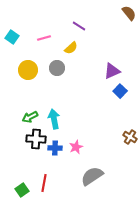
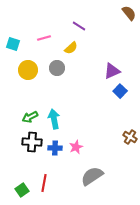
cyan square: moved 1 px right, 7 px down; rotated 16 degrees counterclockwise
black cross: moved 4 px left, 3 px down
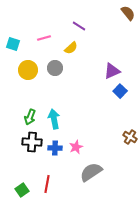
brown semicircle: moved 1 px left
gray circle: moved 2 px left
green arrow: rotated 42 degrees counterclockwise
gray semicircle: moved 1 px left, 4 px up
red line: moved 3 px right, 1 px down
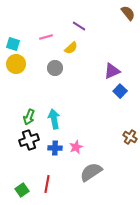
pink line: moved 2 px right, 1 px up
yellow circle: moved 12 px left, 6 px up
green arrow: moved 1 px left
black cross: moved 3 px left, 2 px up; rotated 24 degrees counterclockwise
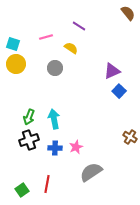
yellow semicircle: rotated 104 degrees counterclockwise
blue square: moved 1 px left
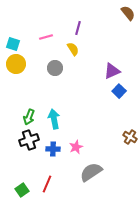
purple line: moved 1 px left, 2 px down; rotated 72 degrees clockwise
yellow semicircle: moved 2 px right, 1 px down; rotated 24 degrees clockwise
blue cross: moved 2 px left, 1 px down
red line: rotated 12 degrees clockwise
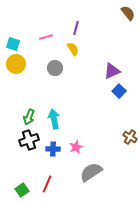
purple line: moved 2 px left
